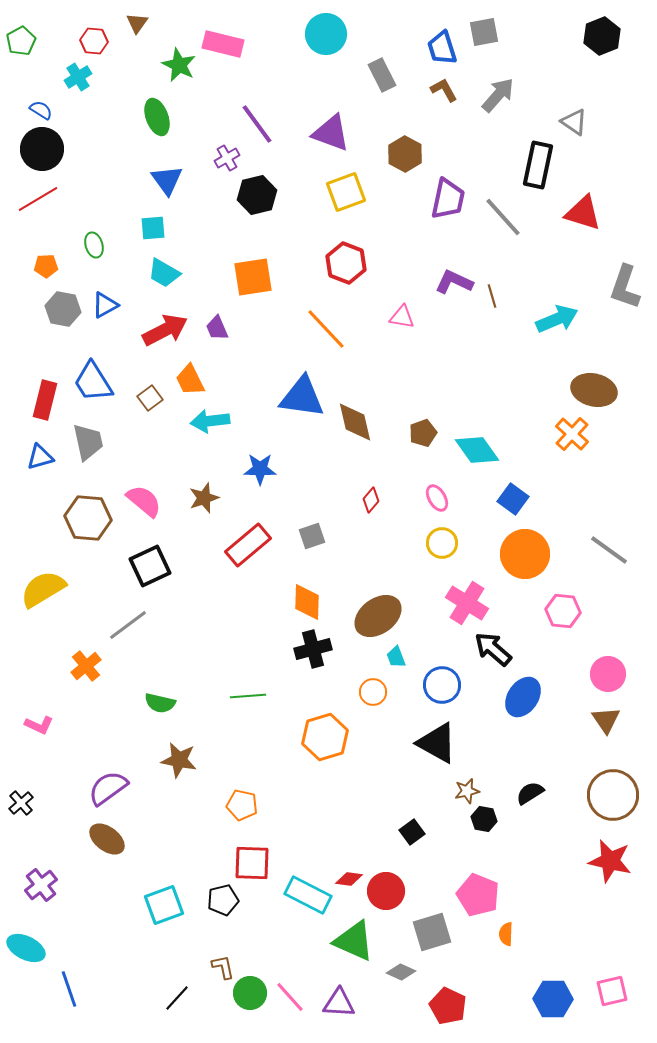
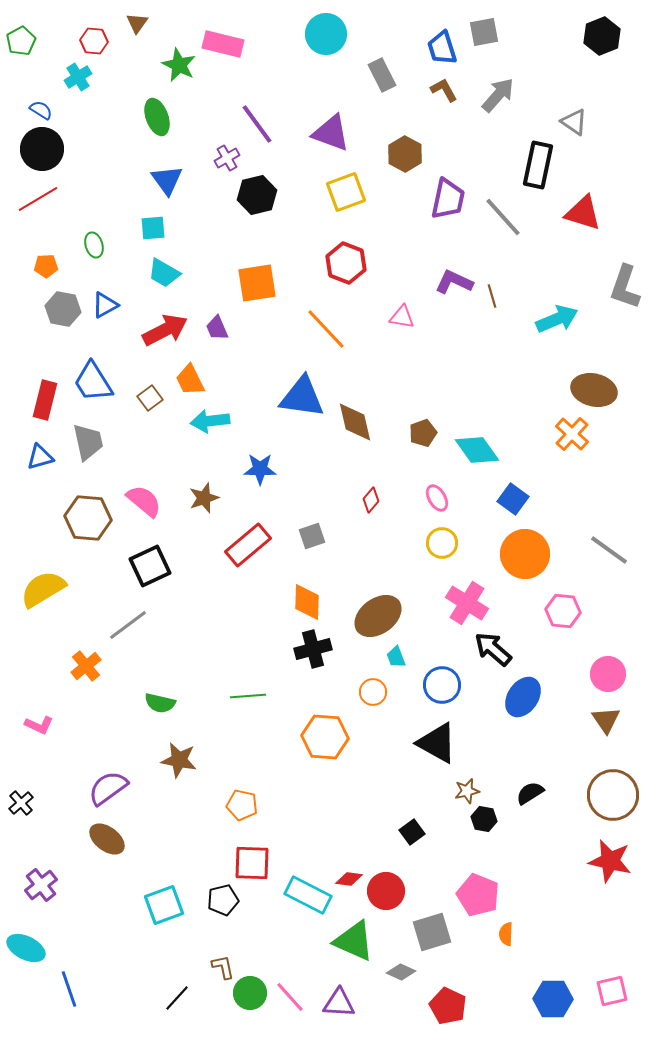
orange square at (253, 277): moved 4 px right, 6 px down
orange hexagon at (325, 737): rotated 21 degrees clockwise
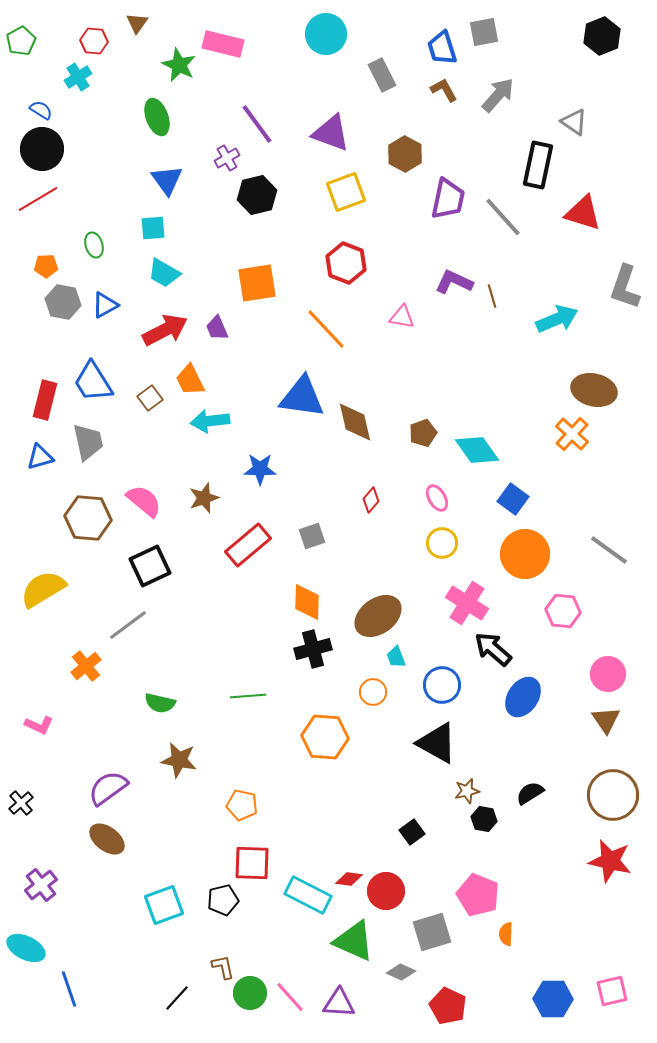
gray hexagon at (63, 309): moved 7 px up
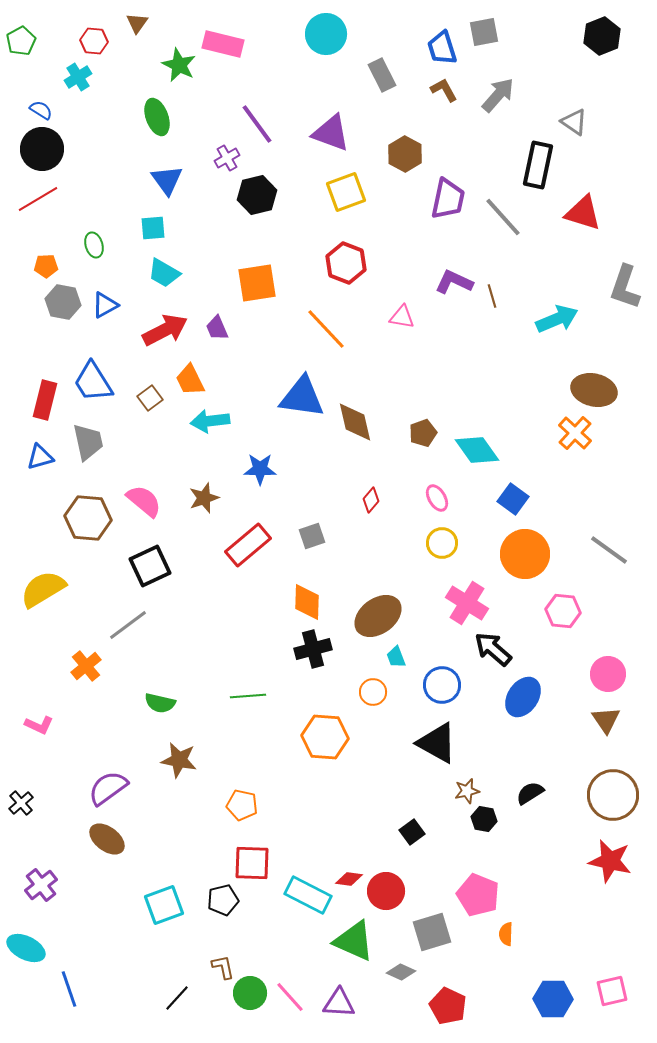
orange cross at (572, 434): moved 3 px right, 1 px up
